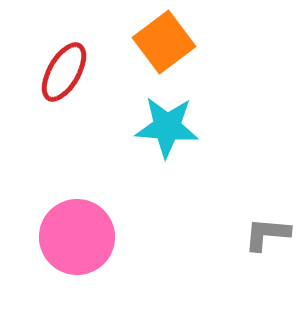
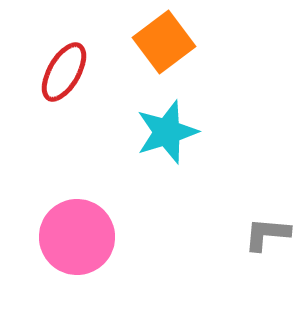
cyan star: moved 5 px down; rotated 22 degrees counterclockwise
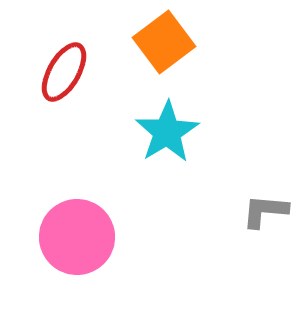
cyan star: rotated 14 degrees counterclockwise
gray L-shape: moved 2 px left, 23 px up
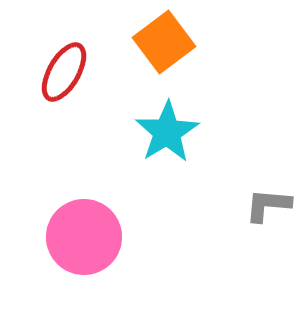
gray L-shape: moved 3 px right, 6 px up
pink circle: moved 7 px right
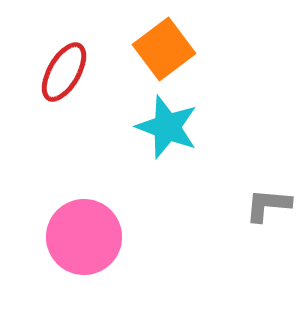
orange square: moved 7 px down
cyan star: moved 5 px up; rotated 20 degrees counterclockwise
